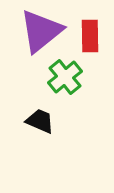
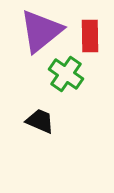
green cross: moved 1 px right, 3 px up; rotated 16 degrees counterclockwise
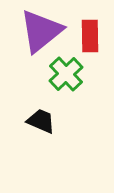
green cross: rotated 12 degrees clockwise
black trapezoid: moved 1 px right
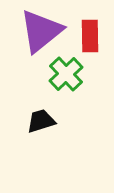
black trapezoid: rotated 40 degrees counterclockwise
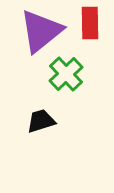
red rectangle: moved 13 px up
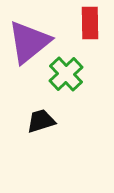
purple triangle: moved 12 px left, 11 px down
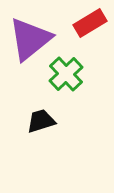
red rectangle: rotated 60 degrees clockwise
purple triangle: moved 1 px right, 3 px up
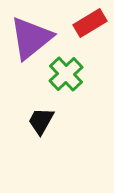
purple triangle: moved 1 px right, 1 px up
black trapezoid: rotated 44 degrees counterclockwise
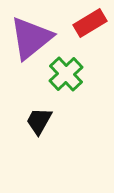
black trapezoid: moved 2 px left
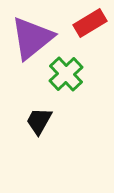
purple triangle: moved 1 px right
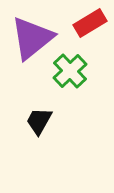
green cross: moved 4 px right, 3 px up
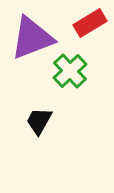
purple triangle: rotated 18 degrees clockwise
